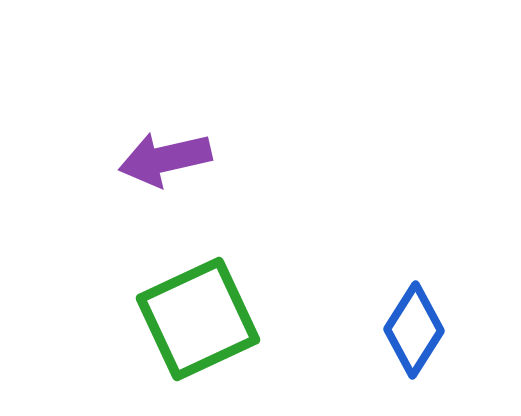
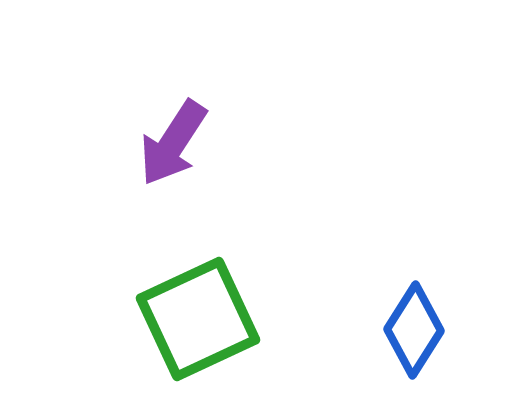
purple arrow: moved 8 px right, 16 px up; rotated 44 degrees counterclockwise
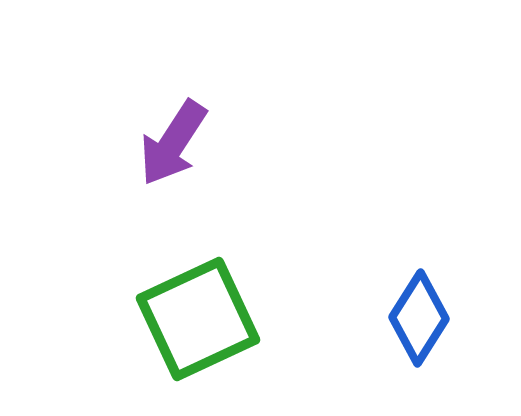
blue diamond: moved 5 px right, 12 px up
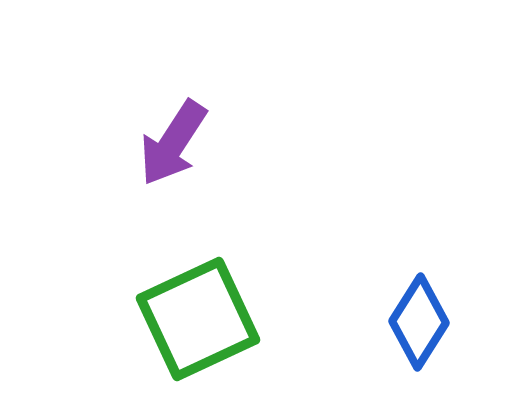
blue diamond: moved 4 px down
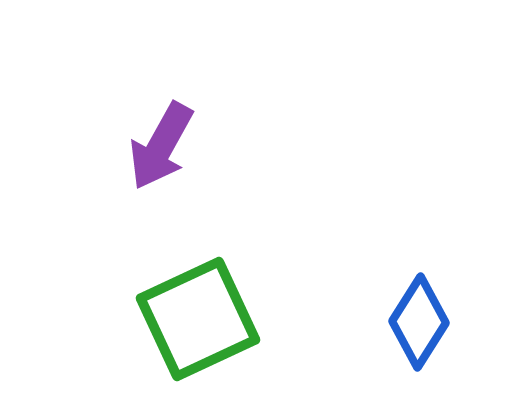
purple arrow: moved 12 px left, 3 px down; rotated 4 degrees counterclockwise
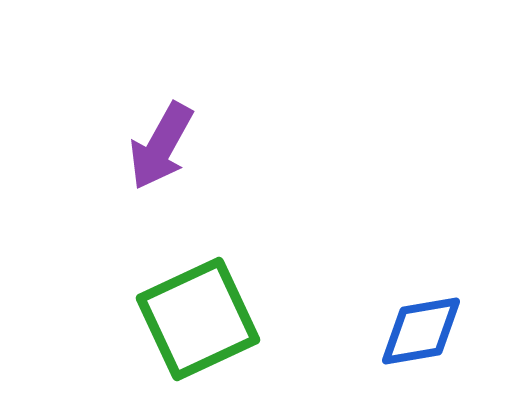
blue diamond: moved 2 px right, 9 px down; rotated 48 degrees clockwise
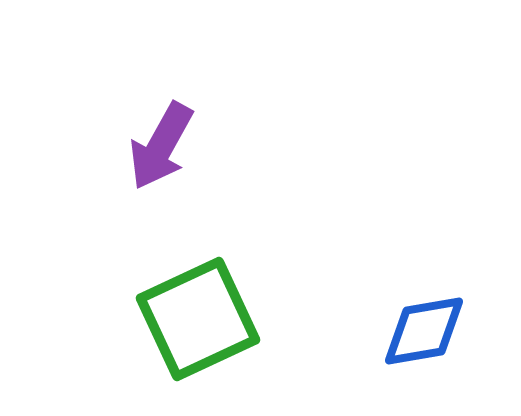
blue diamond: moved 3 px right
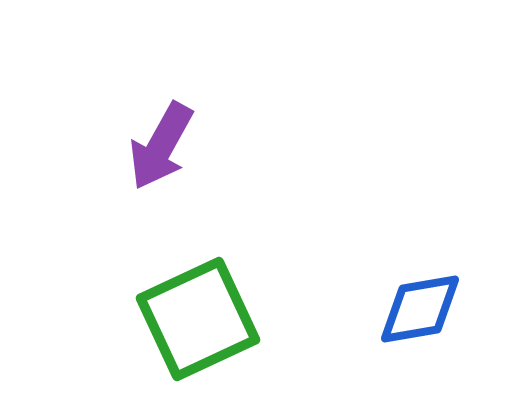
blue diamond: moved 4 px left, 22 px up
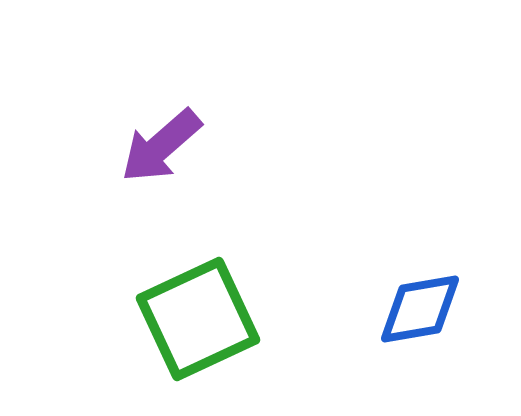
purple arrow: rotated 20 degrees clockwise
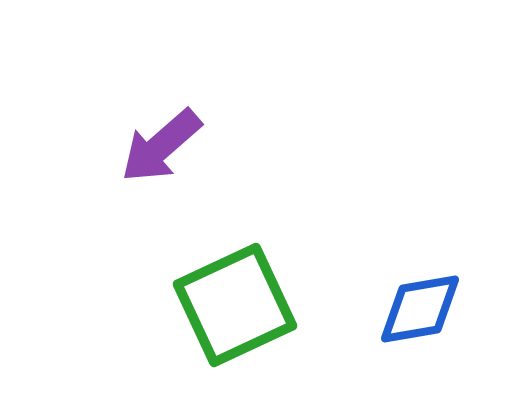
green square: moved 37 px right, 14 px up
